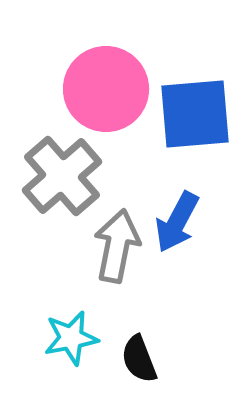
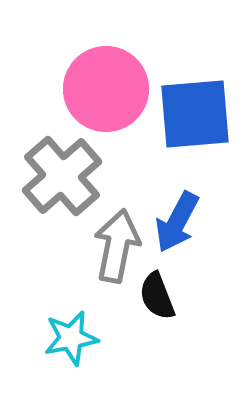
black semicircle: moved 18 px right, 63 px up
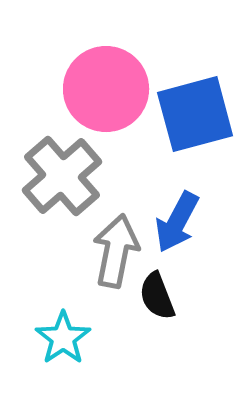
blue square: rotated 10 degrees counterclockwise
gray arrow: moved 1 px left, 5 px down
cyan star: moved 8 px left; rotated 24 degrees counterclockwise
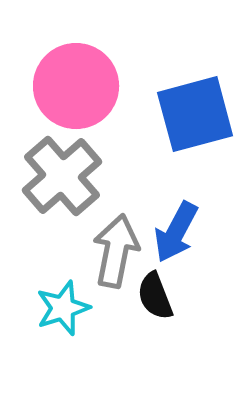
pink circle: moved 30 px left, 3 px up
blue arrow: moved 1 px left, 10 px down
black semicircle: moved 2 px left
cyan star: moved 30 px up; rotated 16 degrees clockwise
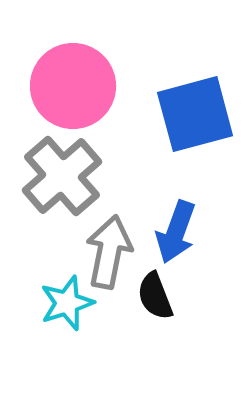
pink circle: moved 3 px left
blue arrow: rotated 8 degrees counterclockwise
gray arrow: moved 7 px left, 1 px down
cyan star: moved 4 px right, 5 px up
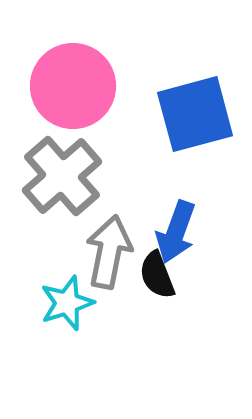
black semicircle: moved 2 px right, 21 px up
